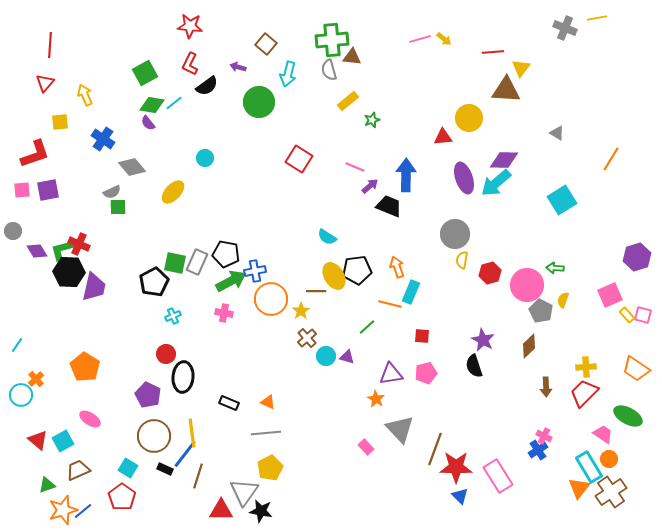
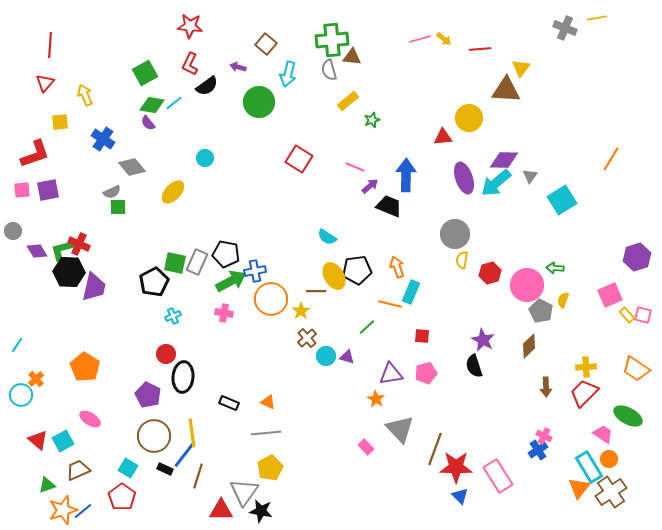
red line at (493, 52): moved 13 px left, 3 px up
gray triangle at (557, 133): moved 27 px left, 43 px down; rotated 35 degrees clockwise
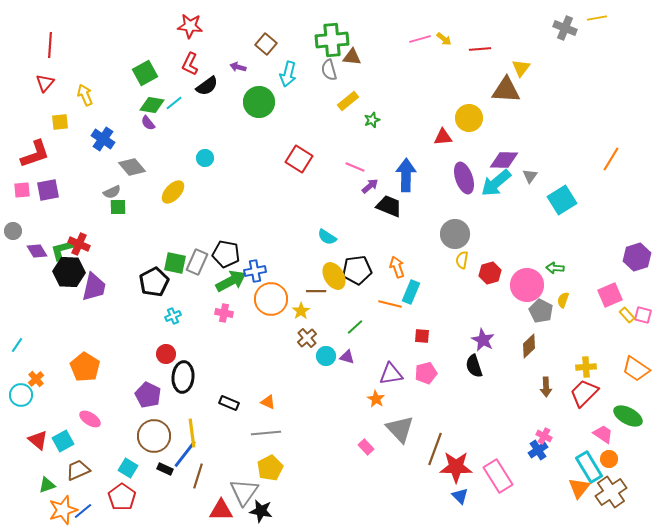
green line at (367, 327): moved 12 px left
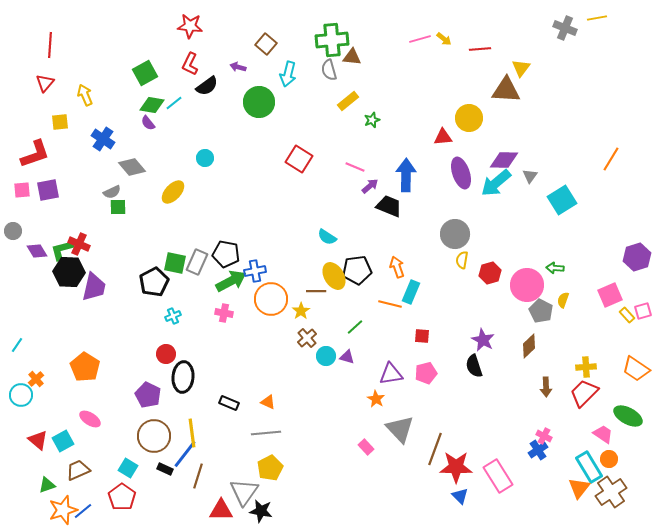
purple ellipse at (464, 178): moved 3 px left, 5 px up
pink square at (643, 315): moved 4 px up; rotated 30 degrees counterclockwise
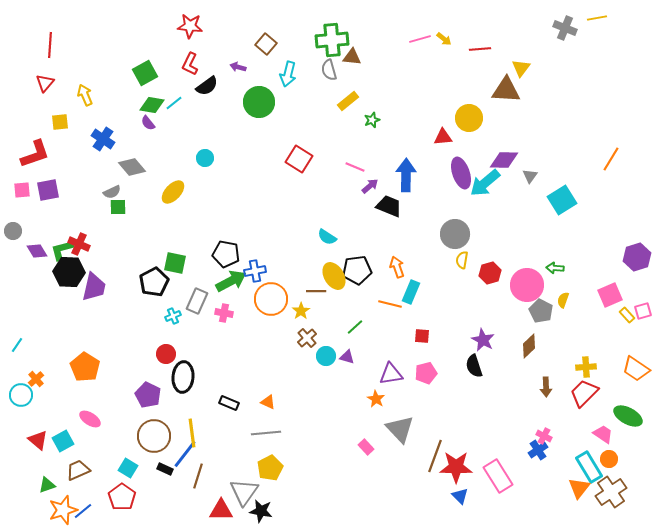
cyan arrow at (496, 183): moved 11 px left
gray rectangle at (197, 262): moved 39 px down
brown line at (435, 449): moved 7 px down
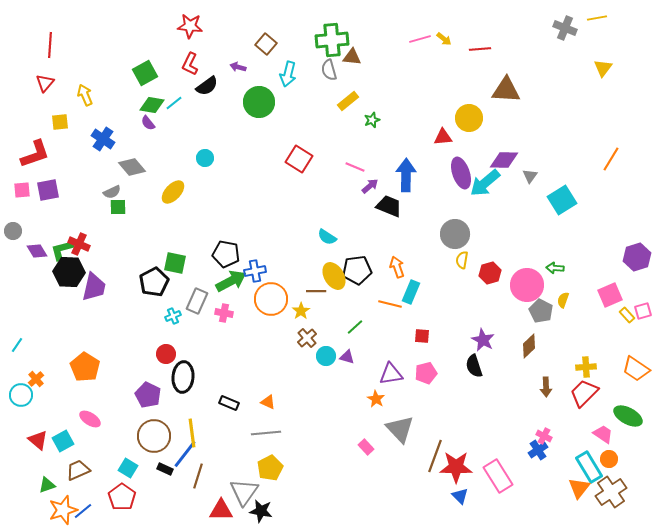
yellow triangle at (521, 68): moved 82 px right
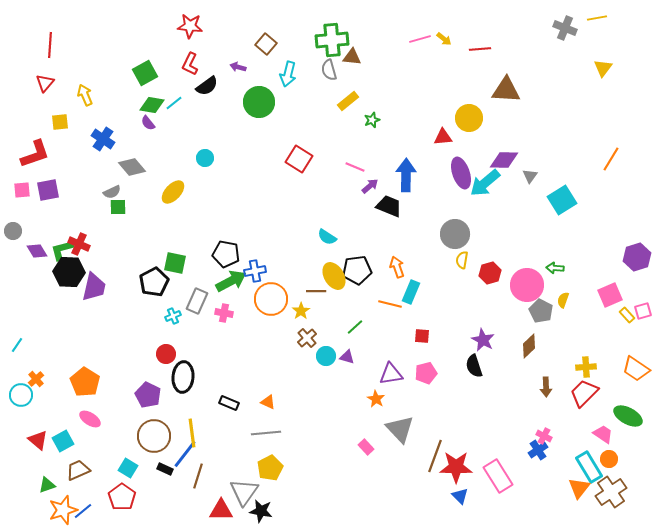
orange pentagon at (85, 367): moved 15 px down
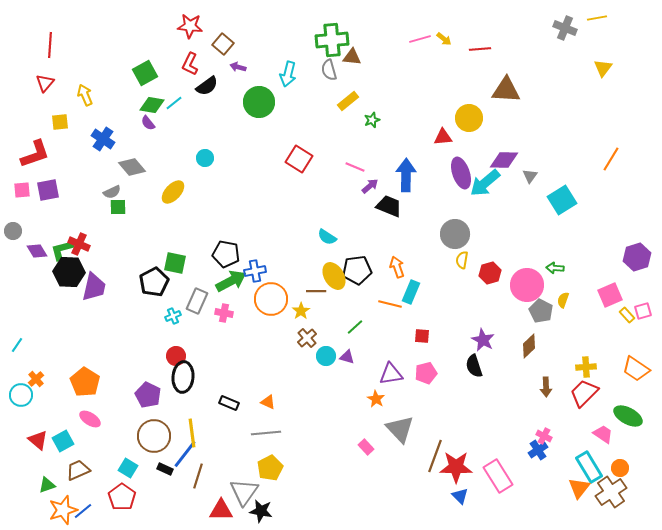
brown square at (266, 44): moved 43 px left
red circle at (166, 354): moved 10 px right, 2 px down
orange circle at (609, 459): moved 11 px right, 9 px down
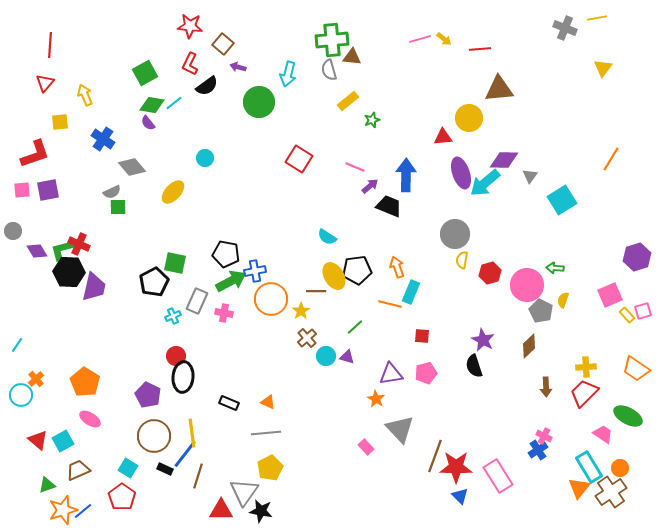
brown triangle at (506, 90): moved 7 px left, 1 px up; rotated 8 degrees counterclockwise
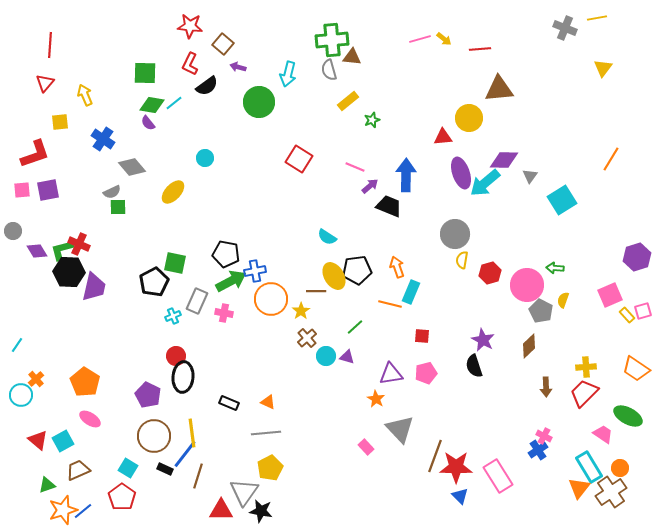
green square at (145, 73): rotated 30 degrees clockwise
